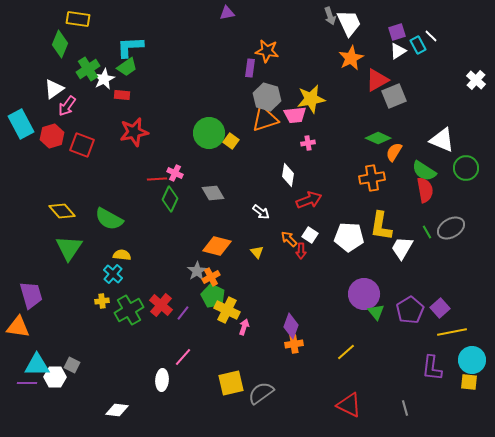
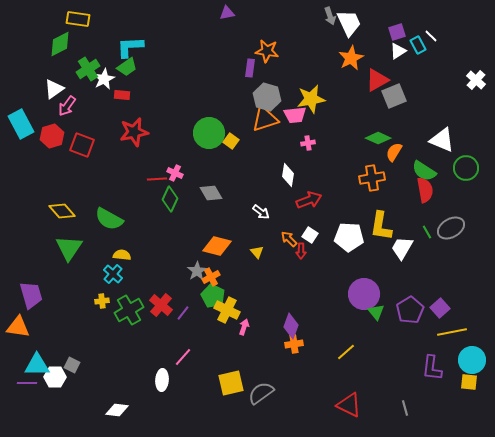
green diamond at (60, 44): rotated 40 degrees clockwise
gray diamond at (213, 193): moved 2 px left
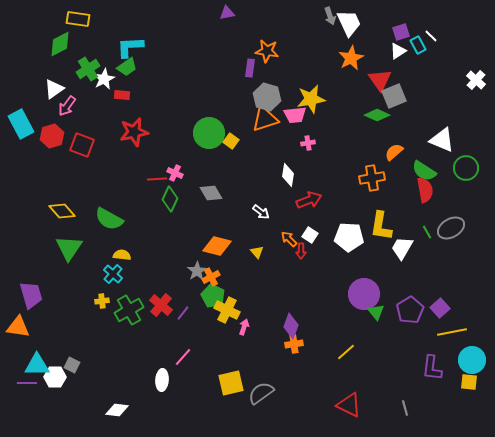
purple square at (397, 32): moved 4 px right
red triangle at (377, 80): moved 3 px right; rotated 35 degrees counterclockwise
green diamond at (378, 138): moved 1 px left, 23 px up
orange semicircle at (394, 152): rotated 18 degrees clockwise
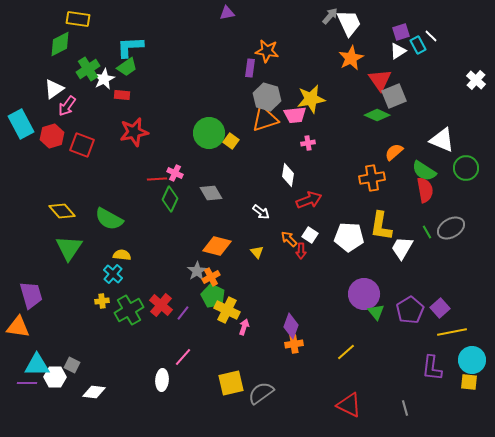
gray arrow at (330, 16): rotated 120 degrees counterclockwise
white diamond at (117, 410): moved 23 px left, 18 px up
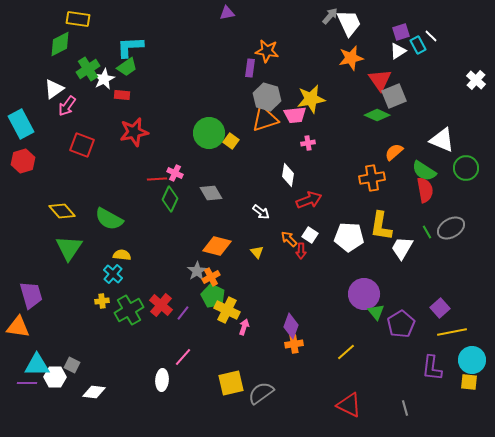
orange star at (351, 58): rotated 15 degrees clockwise
red hexagon at (52, 136): moved 29 px left, 25 px down
purple pentagon at (410, 310): moved 9 px left, 14 px down
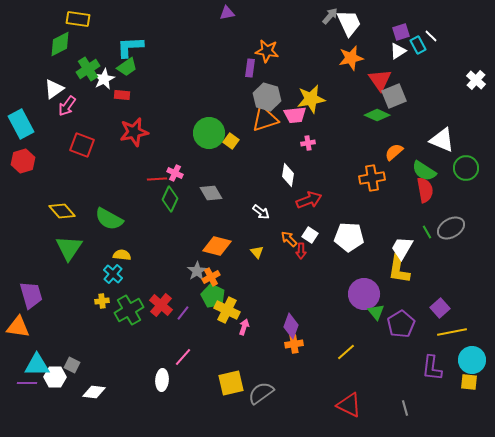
yellow L-shape at (381, 226): moved 18 px right, 43 px down
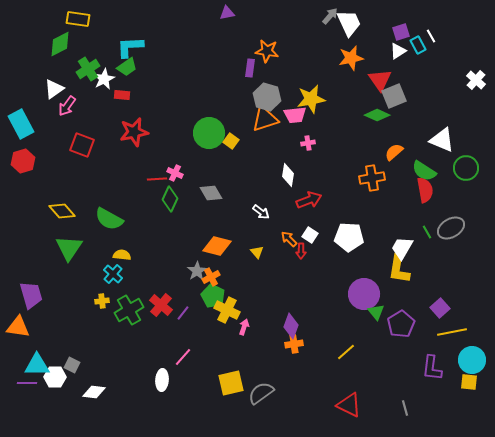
white line at (431, 36): rotated 16 degrees clockwise
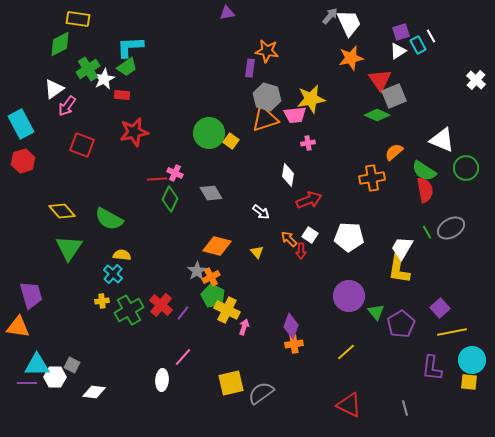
purple circle at (364, 294): moved 15 px left, 2 px down
